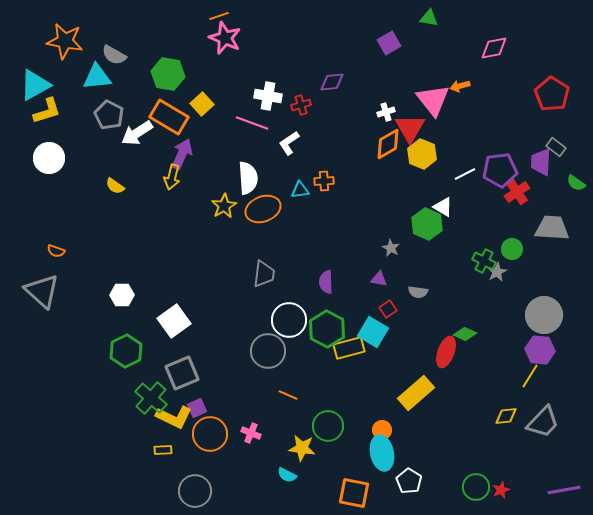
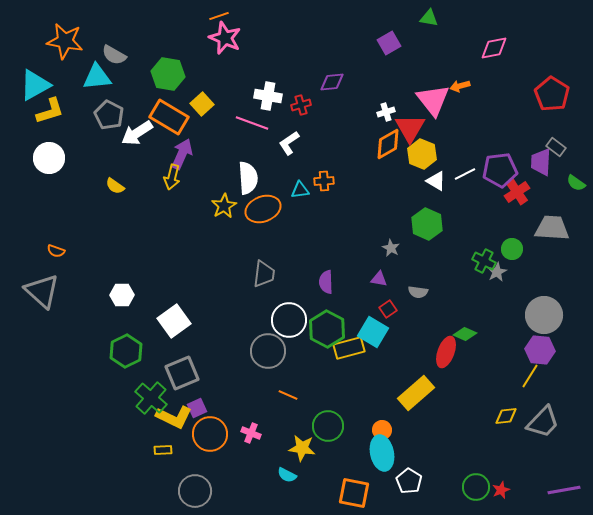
yellow L-shape at (47, 111): moved 3 px right
white triangle at (443, 207): moved 7 px left, 26 px up
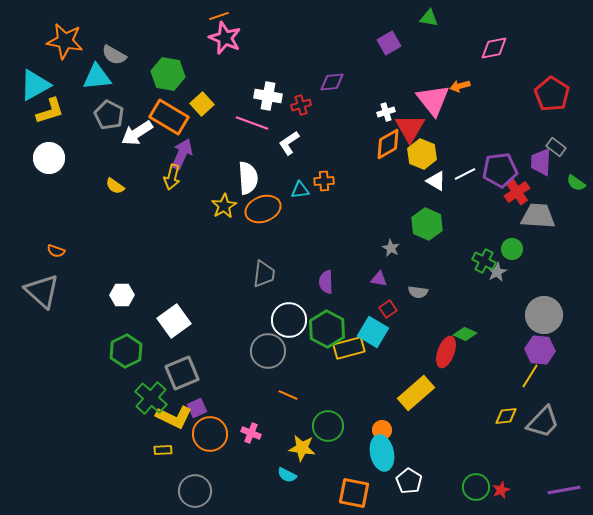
gray trapezoid at (552, 228): moved 14 px left, 12 px up
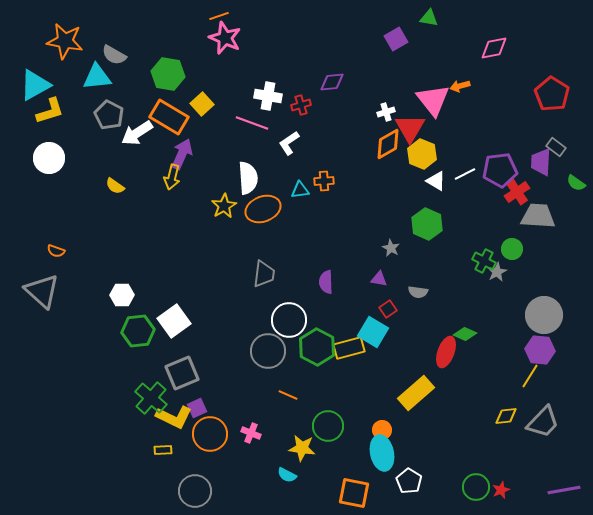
purple square at (389, 43): moved 7 px right, 4 px up
green hexagon at (327, 329): moved 10 px left, 18 px down
green hexagon at (126, 351): moved 12 px right, 20 px up; rotated 20 degrees clockwise
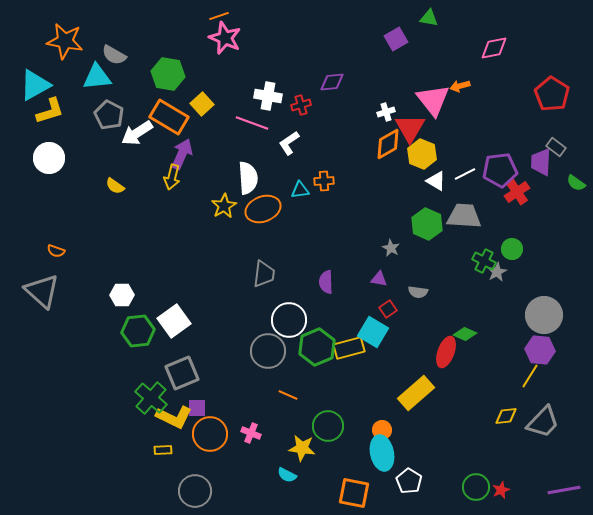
gray trapezoid at (538, 216): moved 74 px left
green hexagon at (317, 347): rotated 9 degrees clockwise
purple square at (197, 408): rotated 24 degrees clockwise
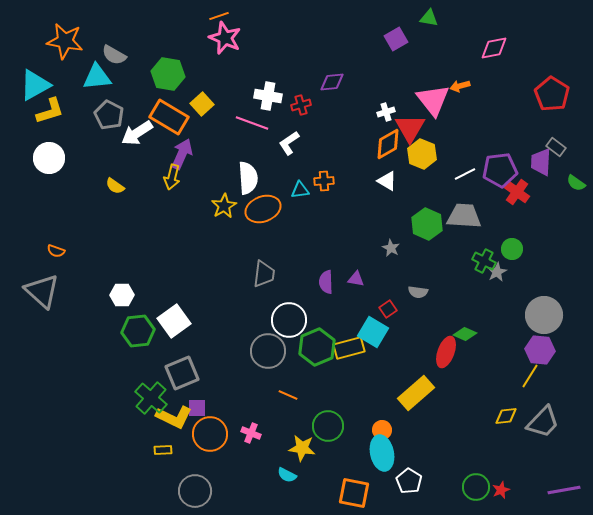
white triangle at (436, 181): moved 49 px left
red cross at (517, 192): rotated 20 degrees counterclockwise
purple triangle at (379, 279): moved 23 px left
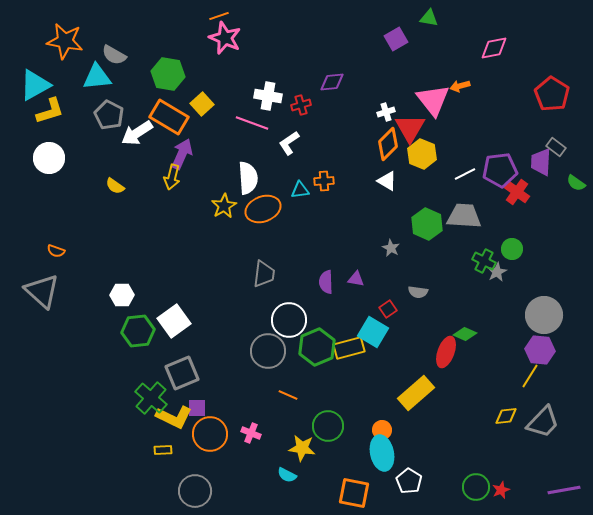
orange diamond at (388, 144): rotated 16 degrees counterclockwise
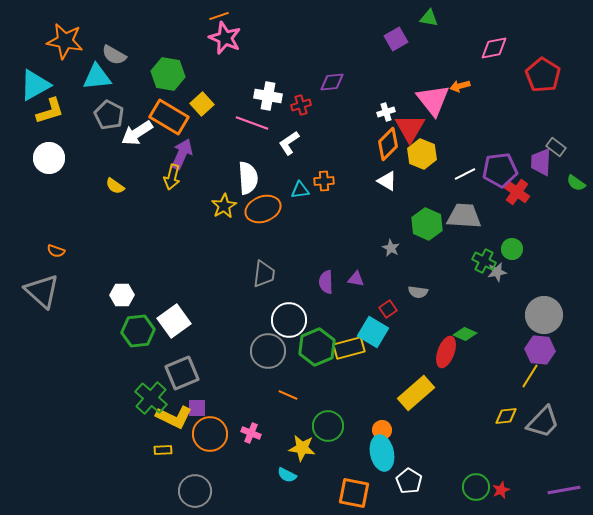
red pentagon at (552, 94): moved 9 px left, 19 px up
gray star at (497, 272): rotated 18 degrees clockwise
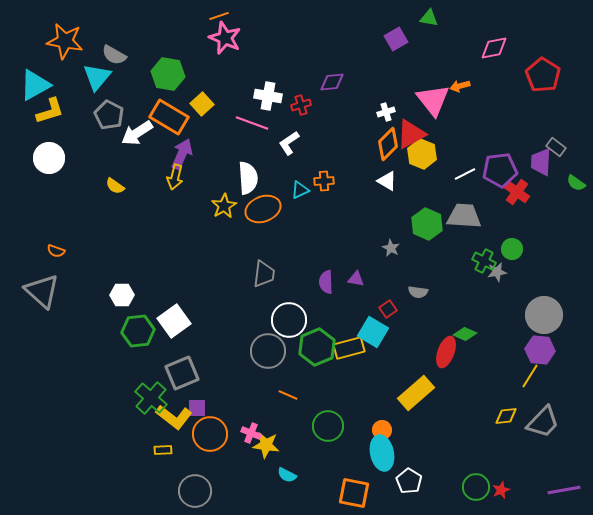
cyan triangle at (97, 77): rotated 44 degrees counterclockwise
red triangle at (410, 128): moved 1 px right, 6 px down; rotated 32 degrees clockwise
yellow arrow at (172, 177): moved 3 px right
cyan triangle at (300, 190): rotated 18 degrees counterclockwise
yellow L-shape at (174, 417): rotated 12 degrees clockwise
yellow star at (302, 448): moved 36 px left, 3 px up
